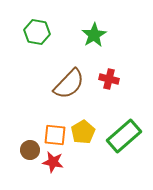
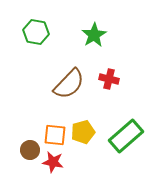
green hexagon: moved 1 px left
yellow pentagon: rotated 15 degrees clockwise
green rectangle: moved 2 px right
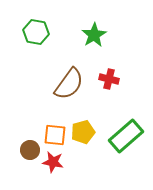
brown semicircle: rotated 8 degrees counterclockwise
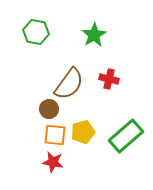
brown circle: moved 19 px right, 41 px up
